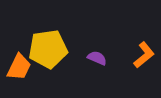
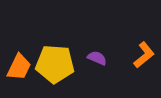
yellow pentagon: moved 7 px right, 15 px down; rotated 12 degrees clockwise
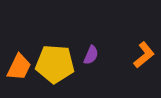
purple semicircle: moved 6 px left, 3 px up; rotated 90 degrees clockwise
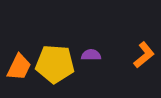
purple semicircle: rotated 114 degrees counterclockwise
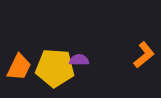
purple semicircle: moved 12 px left, 5 px down
yellow pentagon: moved 4 px down
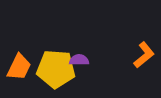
yellow pentagon: moved 1 px right, 1 px down
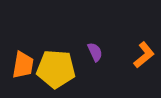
purple semicircle: moved 16 px right, 8 px up; rotated 66 degrees clockwise
orange trapezoid: moved 4 px right, 2 px up; rotated 16 degrees counterclockwise
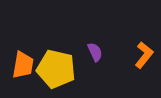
orange L-shape: rotated 12 degrees counterclockwise
yellow pentagon: rotated 9 degrees clockwise
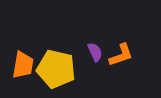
orange L-shape: moved 23 px left; rotated 32 degrees clockwise
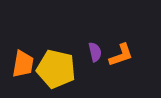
purple semicircle: rotated 12 degrees clockwise
orange trapezoid: moved 1 px up
